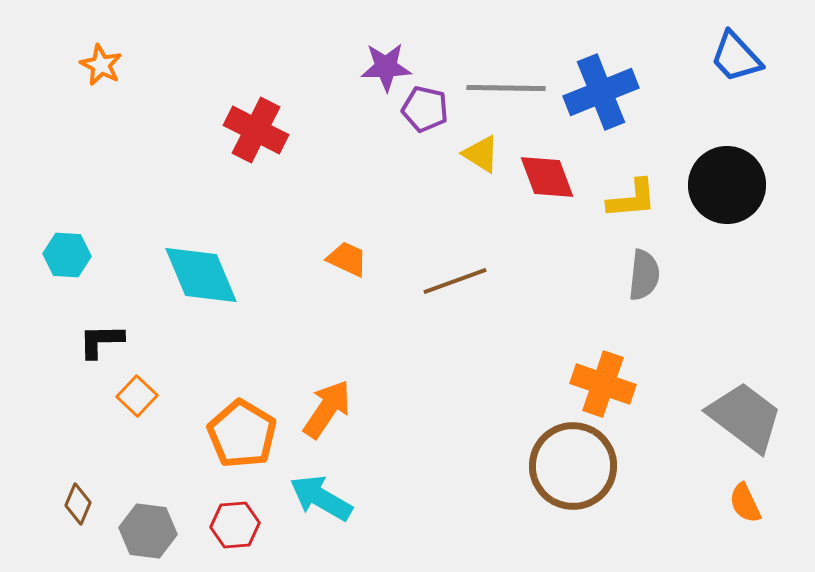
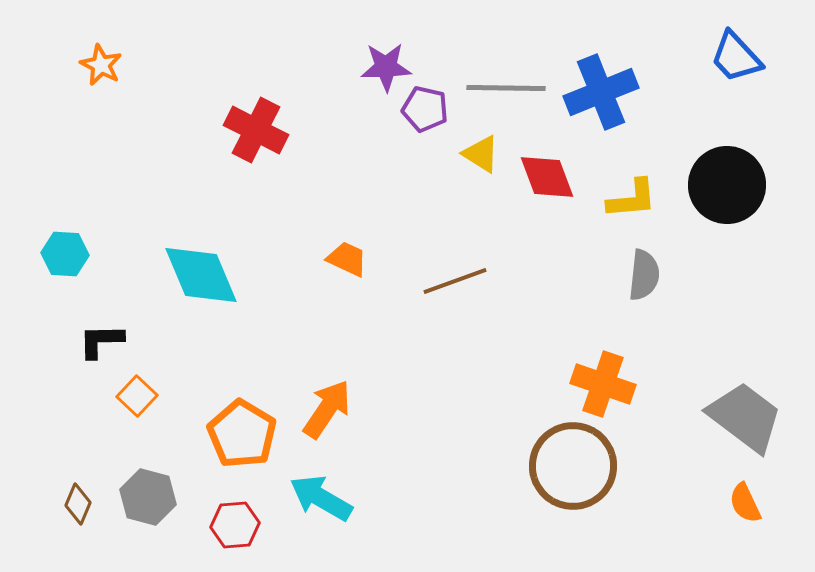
cyan hexagon: moved 2 px left, 1 px up
gray hexagon: moved 34 px up; rotated 8 degrees clockwise
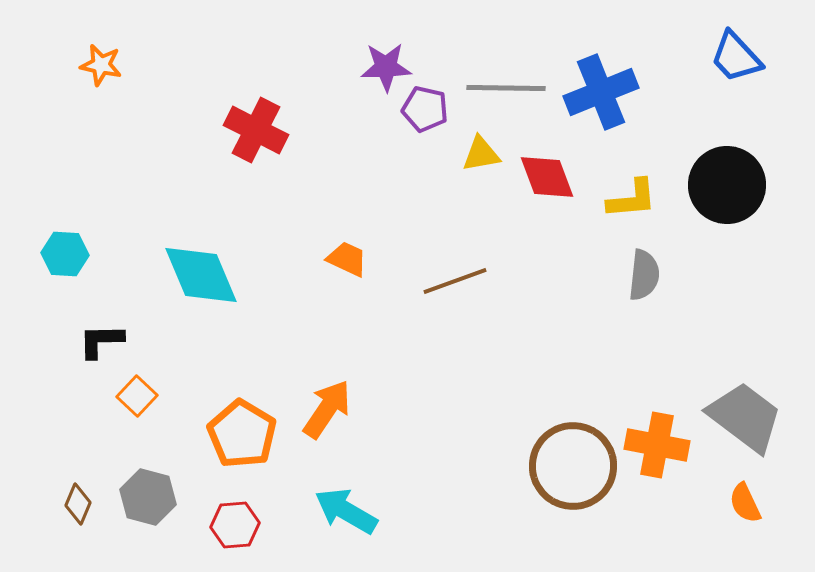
orange star: rotated 15 degrees counterclockwise
yellow triangle: rotated 42 degrees counterclockwise
orange cross: moved 54 px right, 61 px down; rotated 8 degrees counterclockwise
cyan arrow: moved 25 px right, 13 px down
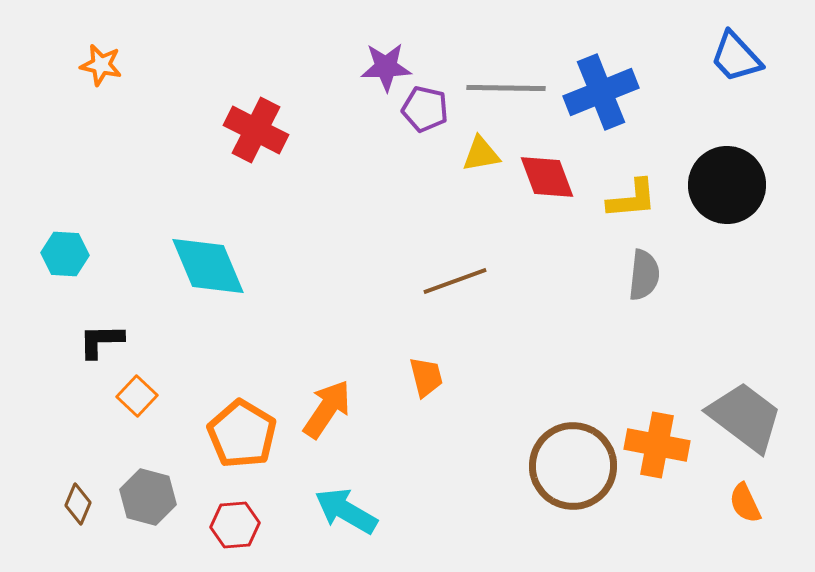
orange trapezoid: moved 79 px right, 118 px down; rotated 51 degrees clockwise
cyan diamond: moved 7 px right, 9 px up
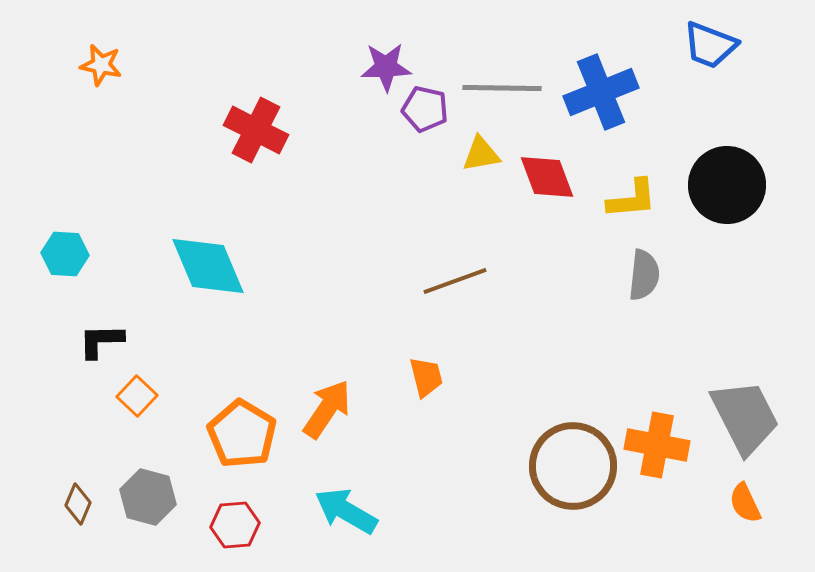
blue trapezoid: moved 26 px left, 12 px up; rotated 26 degrees counterclockwise
gray line: moved 4 px left
gray trapezoid: rotated 26 degrees clockwise
